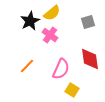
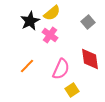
gray square: rotated 24 degrees counterclockwise
yellow square: rotated 24 degrees clockwise
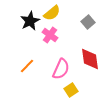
yellow square: moved 1 px left
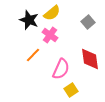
black star: moved 1 px left, 1 px up; rotated 24 degrees counterclockwise
orange line: moved 6 px right, 11 px up
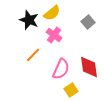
pink cross: moved 4 px right
red diamond: moved 1 px left, 8 px down
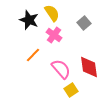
yellow semicircle: rotated 84 degrees counterclockwise
gray square: moved 4 px left, 1 px down
pink semicircle: rotated 65 degrees counterclockwise
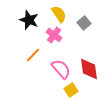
yellow semicircle: moved 7 px right, 1 px down
red diamond: moved 2 px down
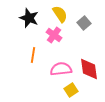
yellow semicircle: moved 1 px right
black star: moved 2 px up
orange line: rotated 35 degrees counterclockwise
pink semicircle: rotated 55 degrees counterclockwise
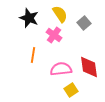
red diamond: moved 2 px up
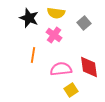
yellow semicircle: moved 4 px left, 1 px up; rotated 132 degrees clockwise
